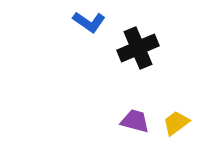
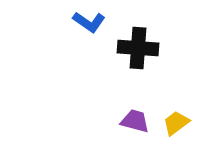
black cross: rotated 27 degrees clockwise
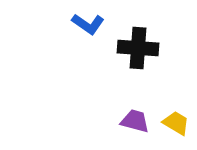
blue L-shape: moved 1 px left, 2 px down
yellow trapezoid: rotated 68 degrees clockwise
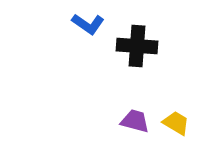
black cross: moved 1 px left, 2 px up
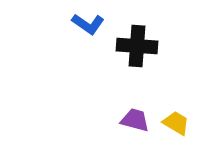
purple trapezoid: moved 1 px up
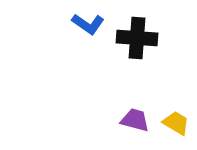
black cross: moved 8 px up
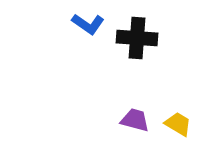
yellow trapezoid: moved 2 px right, 1 px down
